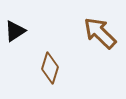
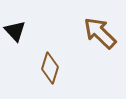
black triangle: rotated 40 degrees counterclockwise
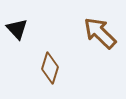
black triangle: moved 2 px right, 2 px up
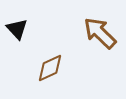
brown diamond: rotated 48 degrees clockwise
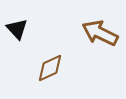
brown arrow: rotated 18 degrees counterclockwise
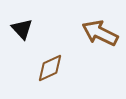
black triangle: moved 5 px right
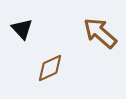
brown arrow: rotated 15 degrees clockwise
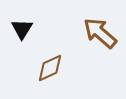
black triangle: rotated 15 degrees clockwise
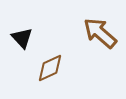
black triangle: moved 9 px down; rotated 15 degrees counterclockwise
